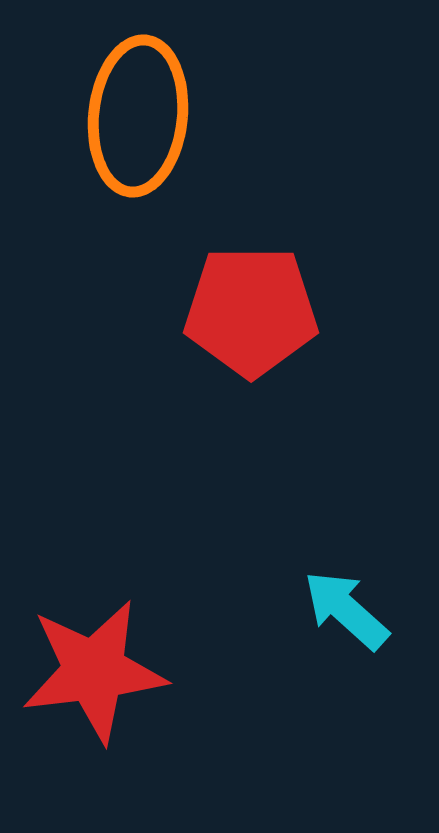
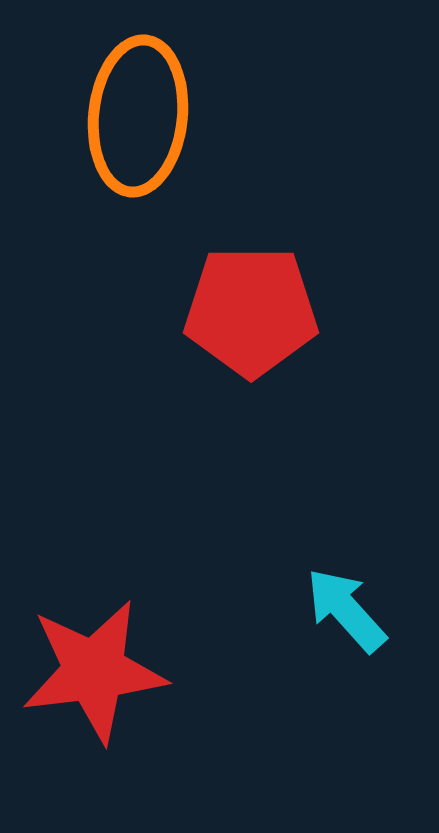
cyan arrow: rotated 6 degrees clockwise
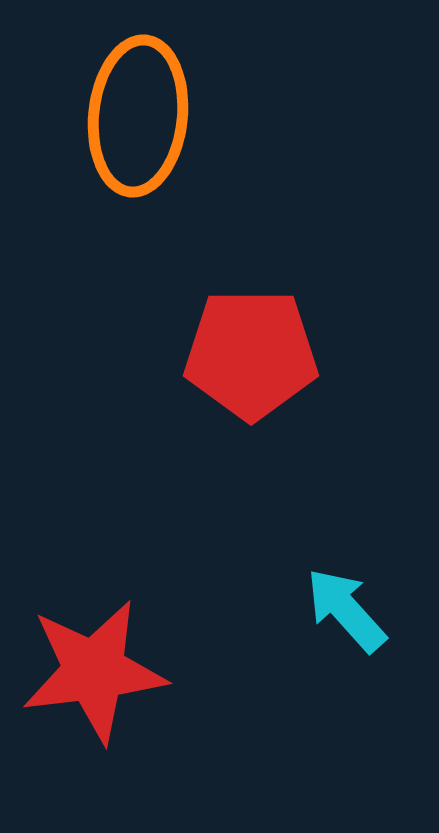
red pentagon: moved 43 px down
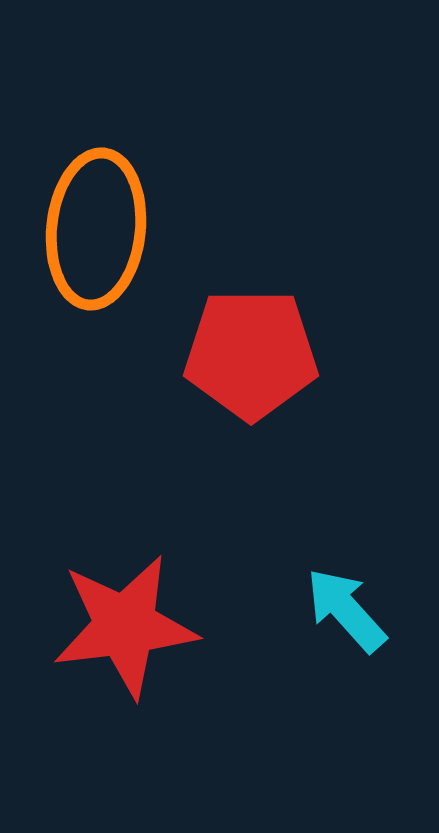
orange ellipse: moved 42 px left, 113 px down
red star: moved 31 px right, 45 px up
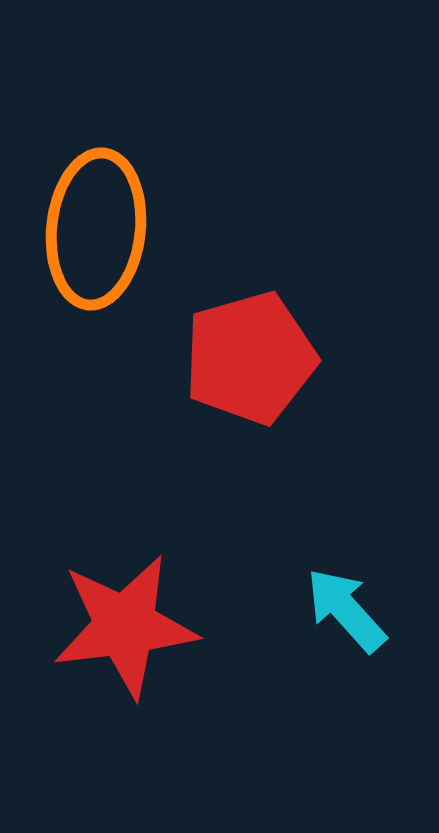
red pentagon: moved 1 px left, 4 px down; rotated 16 degrees counterclockwise
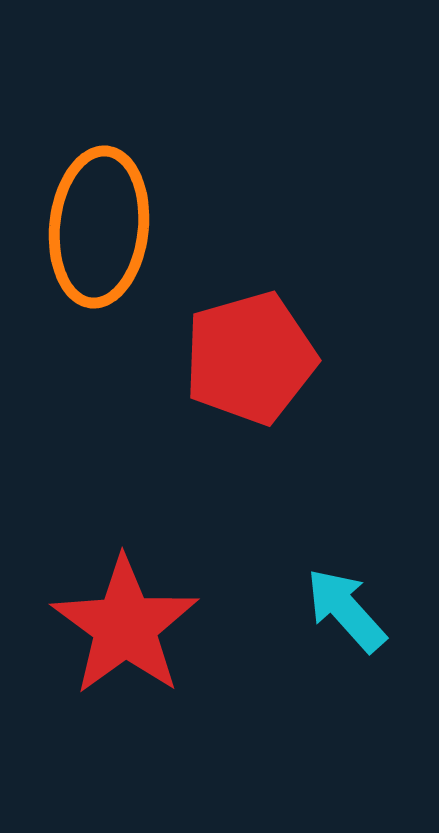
orange ellipse: moved 3 px right, 2 px up
red star: rotated 29 degrees counterclockwise
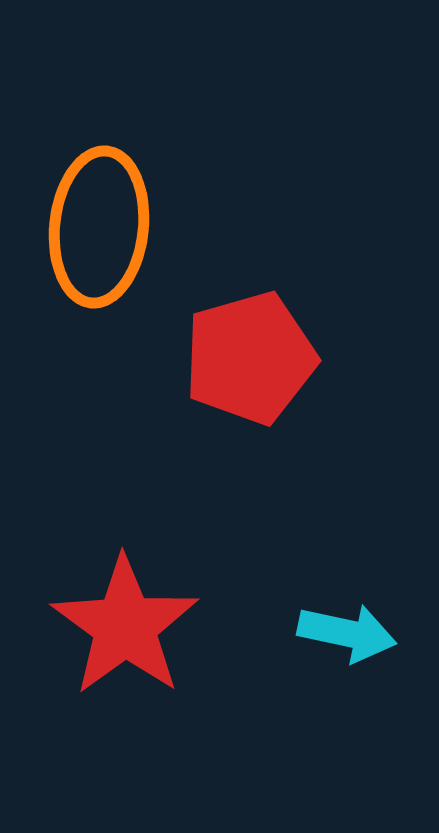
cyan arrow: moved 1 px right, 23 px down; rotated 144 degrees clockwise
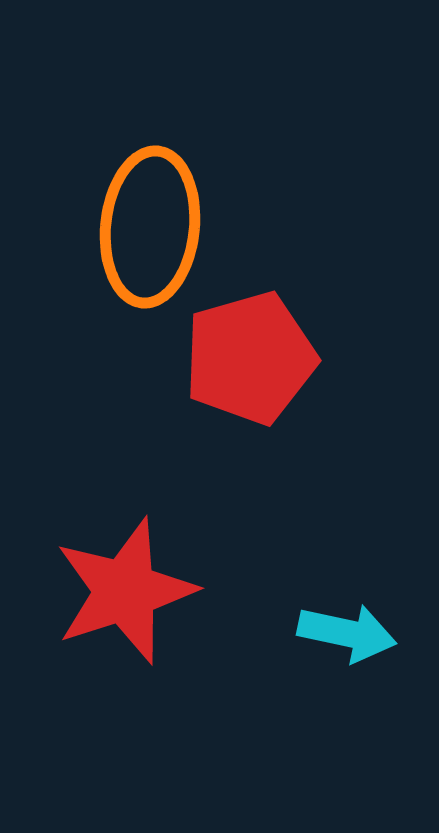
orange ellipse: moved 51 px right
red star: moved 35 px up; rotated 18 degrees clockwise
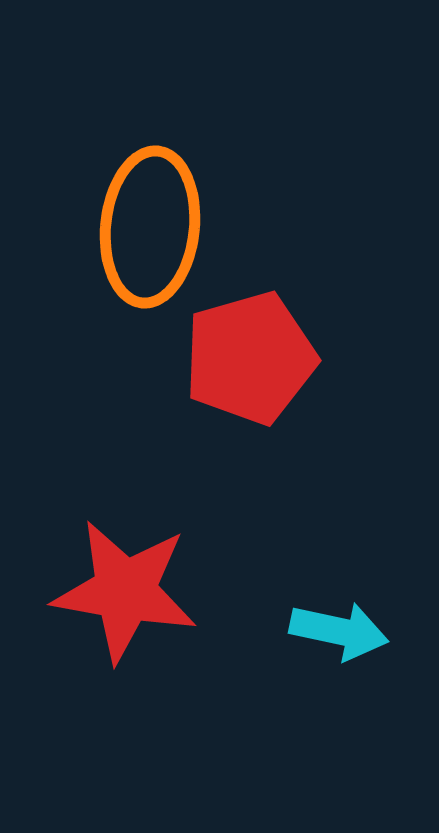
red star: rotated 28 degrees clockwise
cyan arrow: moved 8 px left, 2 px up
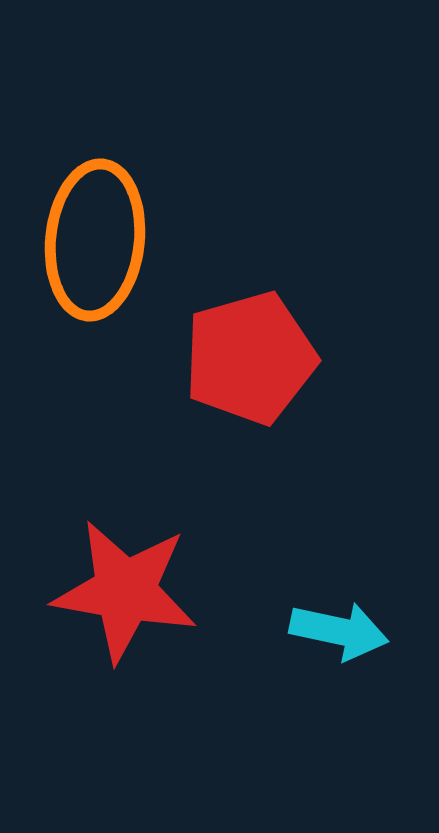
orange ellipse: moved 55 px left, 13 px down
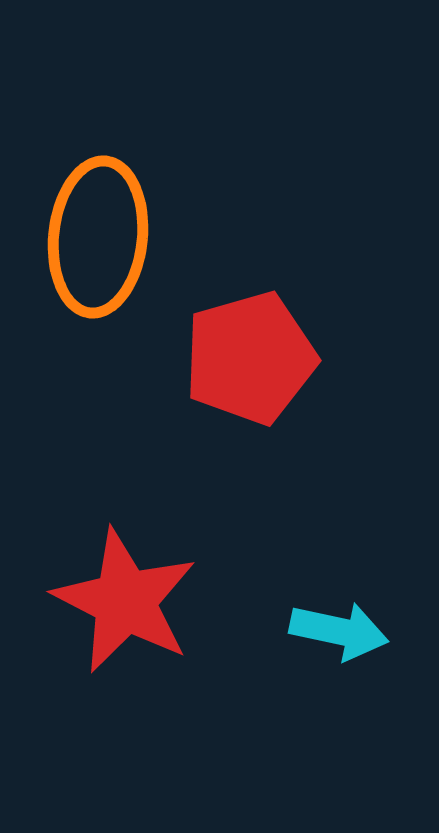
orange ellipse: moved 3 px right, 3 px up
red star: moved 10 px down; rotated 17 degrees clockwise
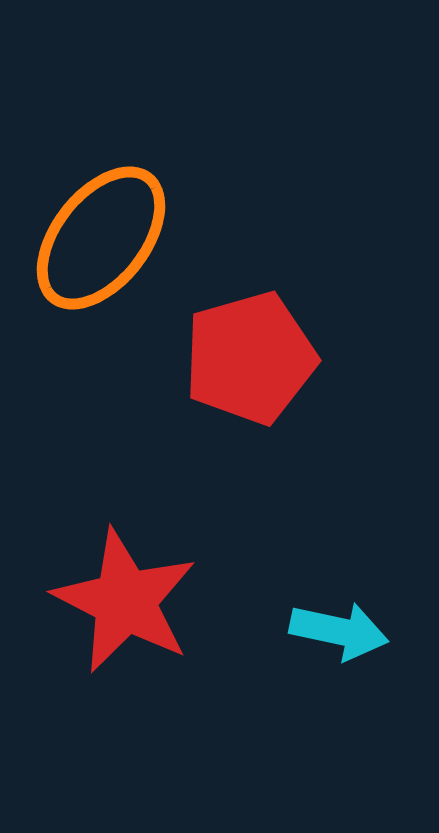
orange ellipse: moved 3 px right, 1 px down; rotated 32 degrees clockwise
